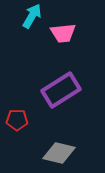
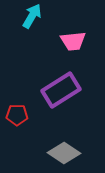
pink trapezoid: moved 10 px right, 8 px down
red pentagon: moved 5 px up
gray diamond: moved 5 px right; rotated 20 degrees clockwise
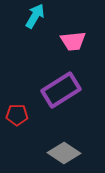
cyan arrow: moved 3 px right
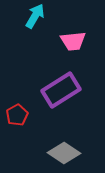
red pentagon: rotated 30 degrees counterclockwise
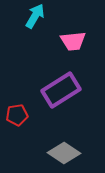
red pentagon: rotated 20 degrees clockwise
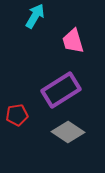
pink trapezoid: rotated 80 degrees clockwise
gray diamond: moved 4 px right, 21 px up
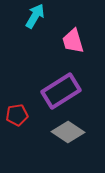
purple rectangle: moved 1 px down
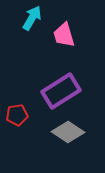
cyan arrow: moved 3 px left, 2 px down
pink trapezoid: moved 9 px left, 6 px up
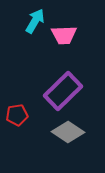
cyan arrow: moved 3 px right, 3 px down
pink trapezoid: rotated 76 degrees counterclockwise
purple rectangle: moved 2 px right; rotated 12 degrees counterclockwise
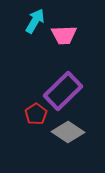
red pentagon: moved 19 px right, 1 px up; rotated 25 degrees counterclockwise
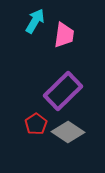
pink trapezoid: rotated 80 degrees counterclockwise
red pentagon: moved 10 px down
